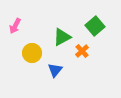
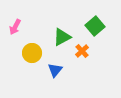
pink arrow: moved 1 px down
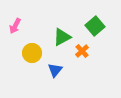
pink arrow: moved 1 px up
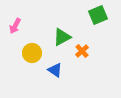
green square: moved 3 px right, 11 px up; rotated 18 degrees clockwise
blue triangle: rotated 35 degrees counterclockwise
